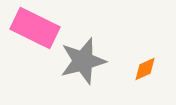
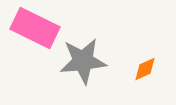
gray star: rotated 9 degrees clockwise
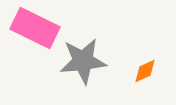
orange diamond: moved 2 px down
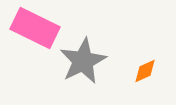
gray star: rotated 21 degrees counterclockwise
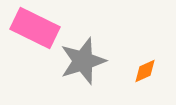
gray star: rotated 9 degrees clockwise
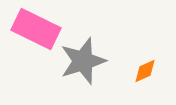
pink rectangle: moved 1 px right, 1 px down
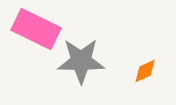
gray star: moved 2 px left; rotated 18 degrees clockwise
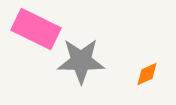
orange diamond: moved 2 px right, 3 px down
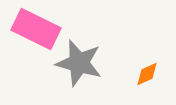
gray star: moved 2 px left, 2 px down; rotated 15 degrees clockwise
